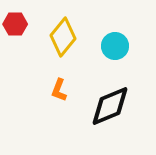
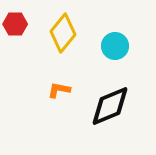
yellow diamond: moved 4 px up
orange L-shape: rotated 80 degrees clockwise
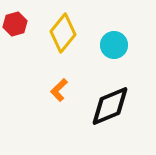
red hexagon: rotated 15 degrees counterclockwise
cyan circle: moved 1 px left, 1 px up
orange L-shape: rotated 55 degrees counterclockwise
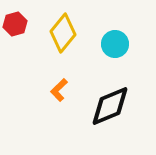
cyan circle: moved 1 px right, 1 px up
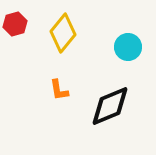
cyan circle: moved 13 px right, 3 px down
orange L-shape: rotated 55 degrees counterclockwise
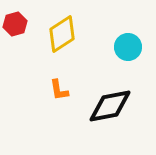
yellow diamond: moved 1 px left, 1 px down; rotated 18 degrees clockwise
black diamond: rotated 12 degrees clockwise
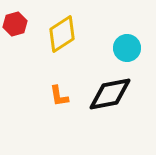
cyan circle: moved 1 px left, 1 px down
orange L-shape: moved 6 px down
black diamond: moved 12 px up
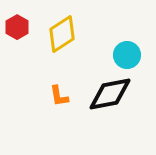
red hexagon: moved 2 px right, 3 px down; rotated 15 degrees counterclockwise
cyan circle: moved 7 px down
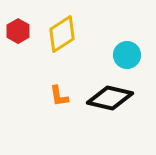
red hexagon: moved 1 px right, 4 px down
black diamond: moved 4 px down; rotated 24 degrees clockwise
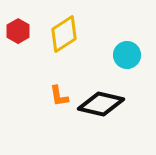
yellow diamond: moved 2 px right
black diamond: moved 9 px left, 6 px down
